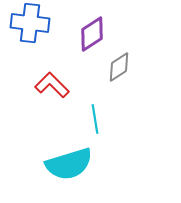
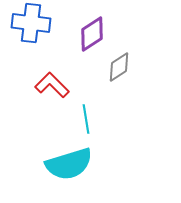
blue cross: moved 1 px right
cyan line: moved 9 px left
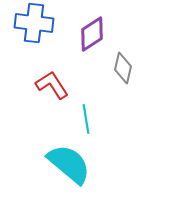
blue cross: moved 3 px right
gray diamond: moved 4 px right, 1 px down; rotated 44 degrees counterclockwise
red L-shape: rotated 12 degrees clockwise
cyan semicircle: rotated 123 degrees counterclockwise
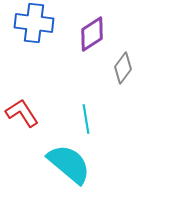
gray diamond: rotated 24 degrees clockwise
red L-shape: moved 30 px left, 28 px down
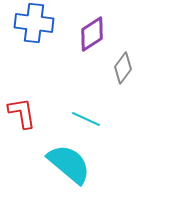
red L-shape: rotated 24 degrees clockwise
cyan line: rotated 56 degrees counterclockwise
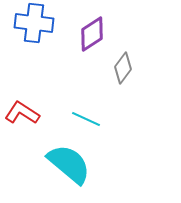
red L-shape: rotated 48 degrees counterclockwise
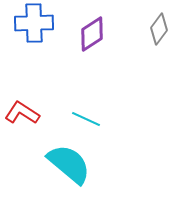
blue cross: rotated 9 degrees counterclockwise
gray diamond: moved 36 px right, 39 px up
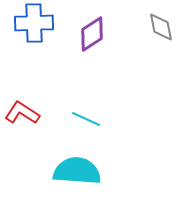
gray diamond: moved 2 px right, 2 px up; rotated 48 degrees counterclockwise
cyan semicircle: moved 8 px right, 7 px down; rotated 36 degrees counterclockwise
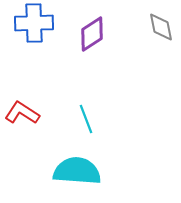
cyan line: rotated 44 degrees clockwise
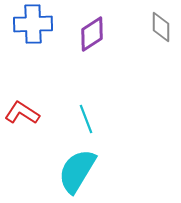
blue cross: moved 1 px left, 1 px down
gray diamond: rotated 12 degrees clockwise
cyan semicircle: rotated 63 degrees counterclockwise
